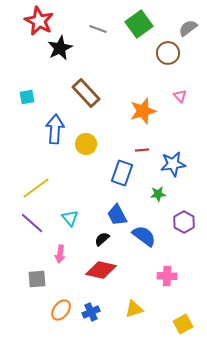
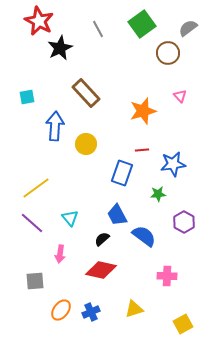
green square: moved 3 px right
gray line: rotated 42 degrees clockwise
blue arrow: moved 3 px up
gray square: moved 2 px left, 2 px down
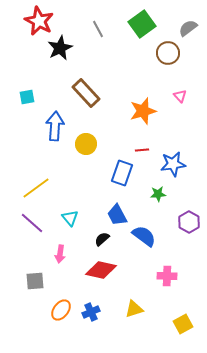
purple hexagon: moved 5 px right
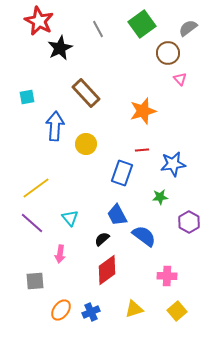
pink triangle: moved 17 px up
green star: moved 2 px right, 3 px down
red diamond: moved 6 px right; rotated 48 degrees counterclockwise
yellow square: moved 6 px left, 13 px up; rotated 12 degrees counterclockwise
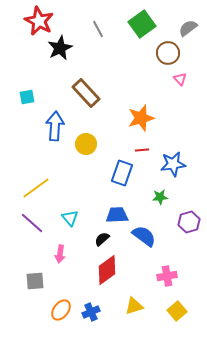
orange star: moved 2 px left, 7 px down
blue trapezoid: rotated 115 degrees clockwise
purple hexagon: rotated 15 degrees clockwise
pink cross: rotated 12 degrees counterclockwise
yellow triangle: moved 3 px up
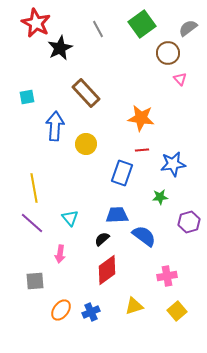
red star: moved 3 px left, 2 px down
orange star: rotated 24 degrees clockwise
yellow line: moved 2 px left; rotated 64 degrees counterclockwise
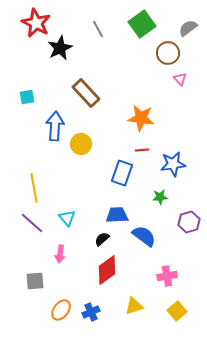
yellow circle: moved 5 px left
cyan triangle: moved 3 px left
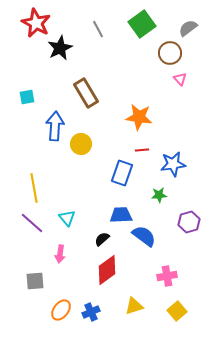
brown circle: moved 2 px right
brown rectangle: rotated 12 degrees clockwise
orange star: moved 2 px left, 1 px up
green star: moved 1 px left, 2 px up
blue trapezoid: moved 4 px right
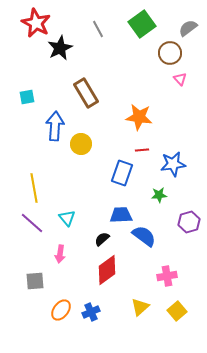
yellow triangle: moved 6 px right, 1 px down; rotated 24 degrees counterclockwise
